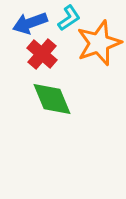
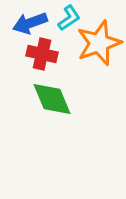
red cross: rotated 28 degrees counterclockwise
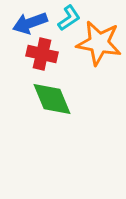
orange star: rotated 30 degrees clockwise
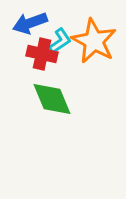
cyan L-shape: moved 9 px left, 23 px down
orange star: moved 5 px left, 2 px up; rotated 18 degrees clockwise
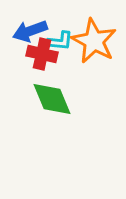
blue arrow: moved 8 px down
cyan L-shape: rotated 40 degrees clockwise
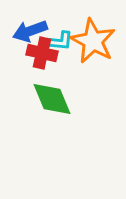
orange star: moved 1 px left
red cross: moved 1 px up
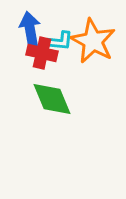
blue arrow: moved 2 px up; rotated 100 degrees clockwise
